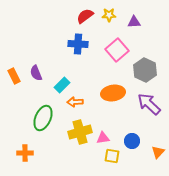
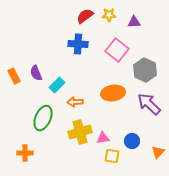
pink square: rotated 10 degrees counterclockwise
cyan rectangle: moved 5 px left
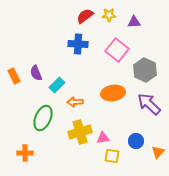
blue circle: moved 4 px right
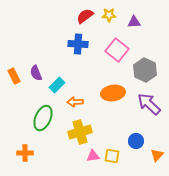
pink triangle: moved 10 px left, 18 px down
orange triangle: moved 1 px left, 3 px down
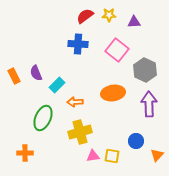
purple arrow: rotated 45 degrees clockwise
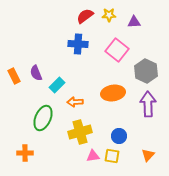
gray hexagon: moved 1 px right, 1 px down
purple arrow: moved 1 px left
blue circle: moved 17 px left, 5 px up
orange triangle: moved 9 px left
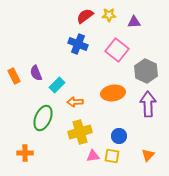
blue cross: rotated 18 degrees clockwise
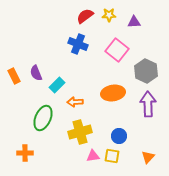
orange triangle: moved 2 px down
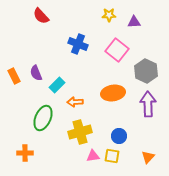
red semicircle: moved 44 px left; rotated 96 degrees counterclockwise
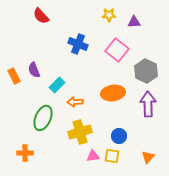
purple semicircle: moved 2 px left, 3 px up
